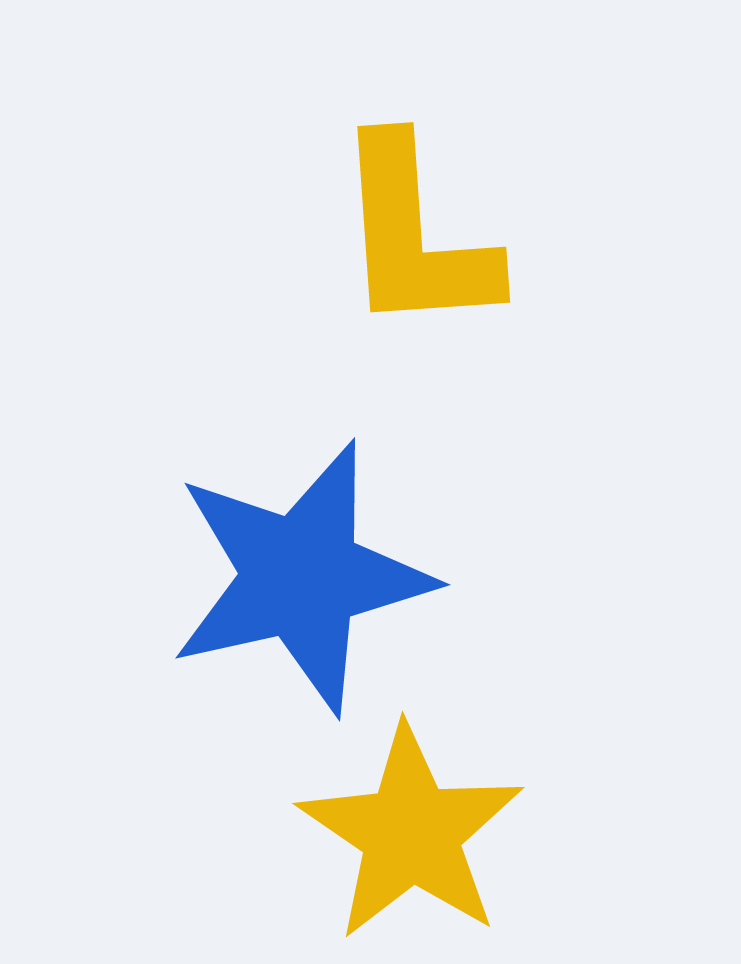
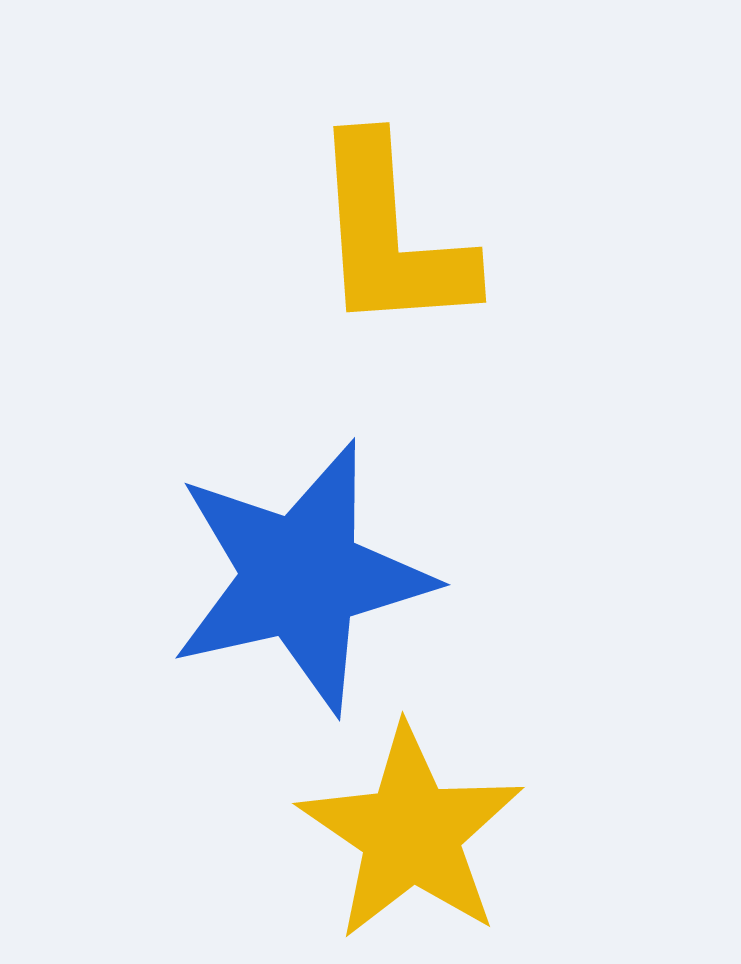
yellow L-shape: moved 24 px left
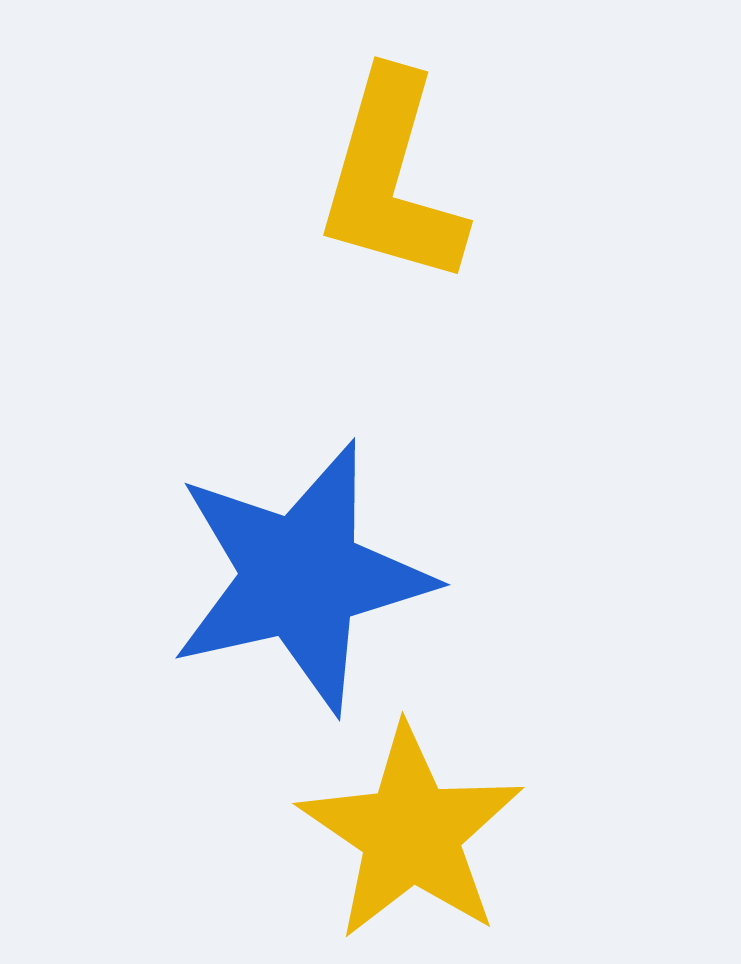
yellow L-shape: moved 57 px up; rotated 20 degrees clockwise
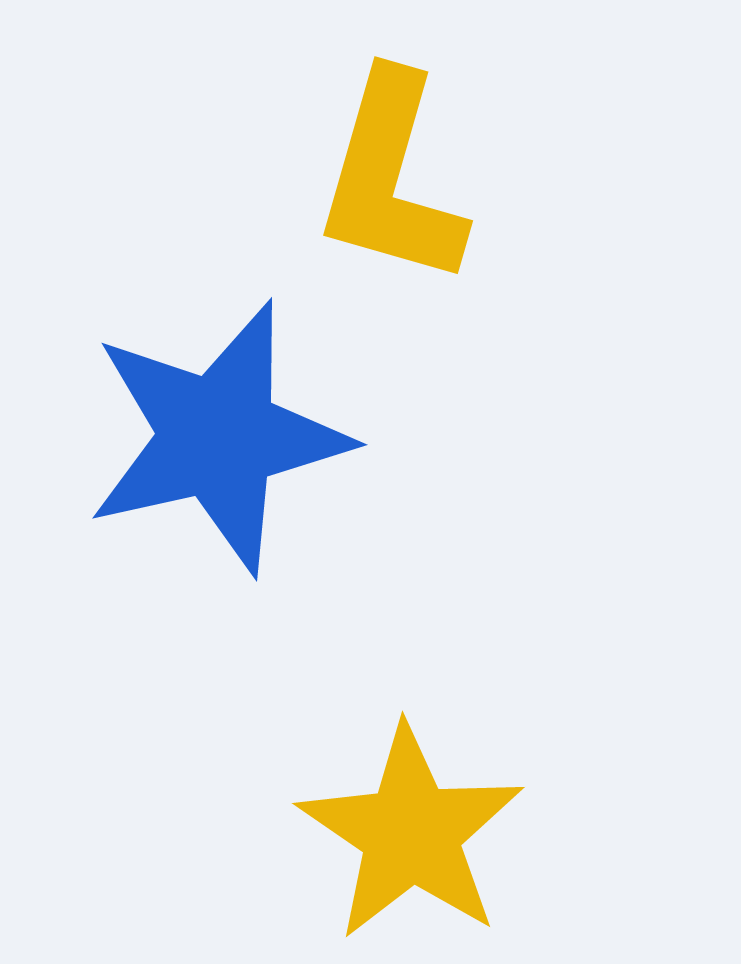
blue star: moved 83 px left, 140 px up
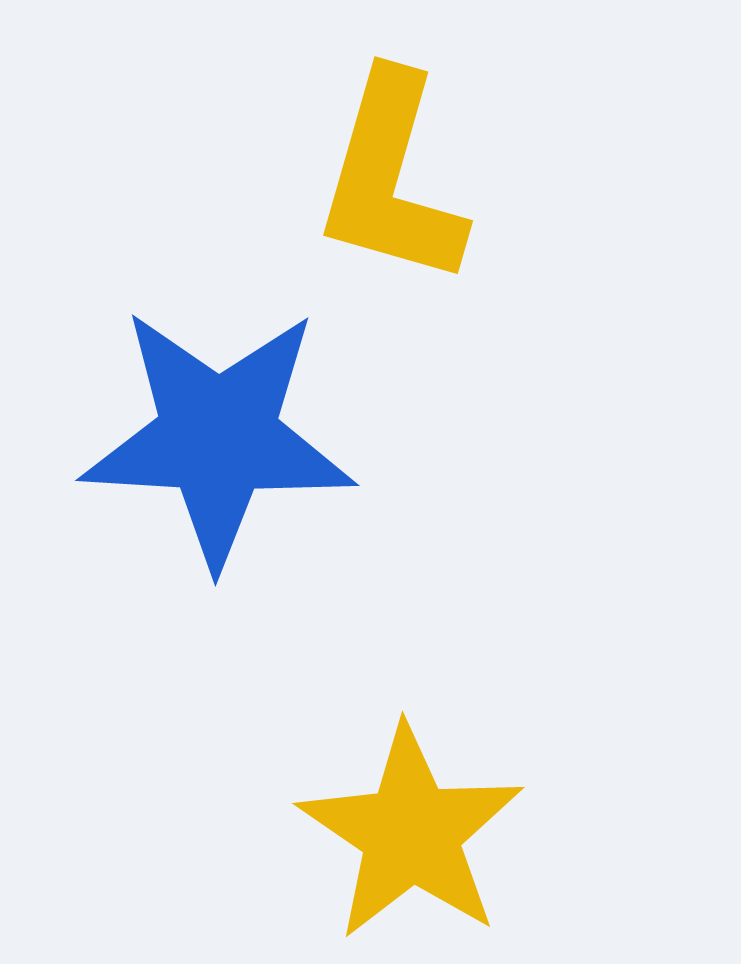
blue star: rotated 16 degrees clockwise
